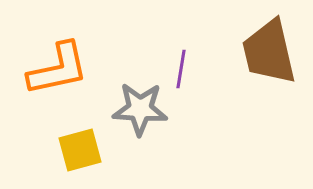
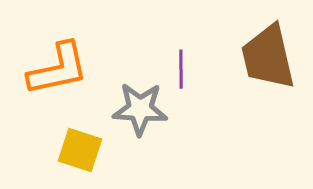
brown trapezoid: moved 1 px left, 5 px down
purple line: rotated 9 degrees counterclockwise
yellow square: rotated 33 degrees clockwise
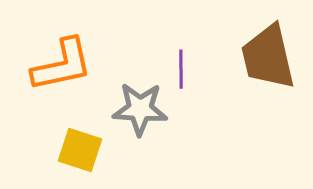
orange L-shape: moved 4 px right, 4 px up
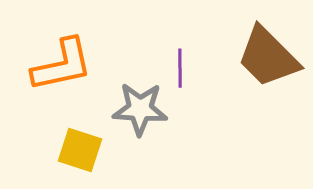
brown trapezoid: rotated 32 degrees counterclockwise
purple line: moved 1 px left, 1 px up
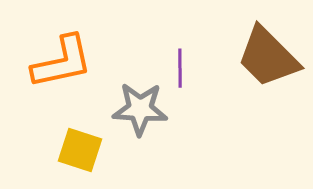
orange L-shape: moved 3 px up
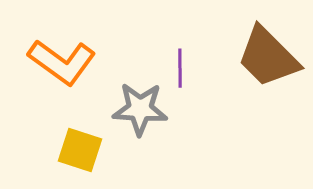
orange L-shape: rotated 48 degrees clockwise
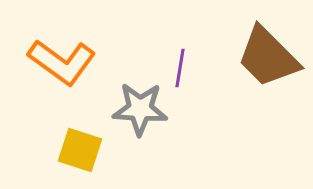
purple line: rotated 9 degrees clockwise
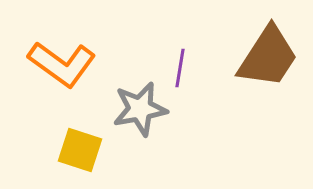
brown trapezoid: rotated 102 degrees counterclockwise
orange L-shape: moved 2 px down
gray star: rotated 14 degrees counterclockwise
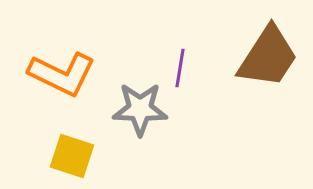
orange L-shape: moved 10 px down; rotated 10 degrees counterclockwise
gray star: rotated 12 degrees clockwise
yellow square: moved 8 px left, 6 px down
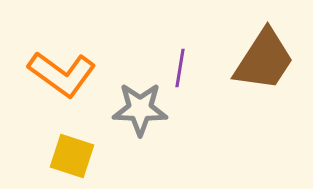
brown trapezoid: moved 4 px left, 3 px down
orange L-shape: rotated 10 degrees clockwise
